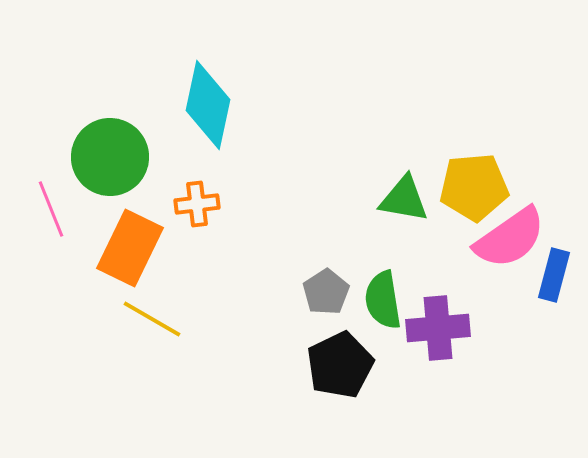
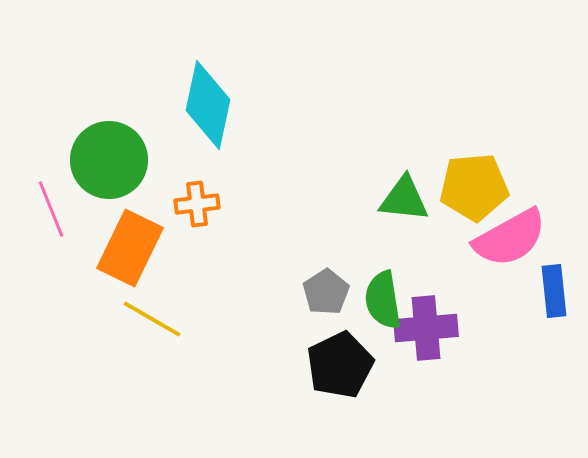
green circle: moved 1 px left, 3 px down
green triangle: rotated 4 degrees counterclockwise
pink semicircle: rotated 6 degrees clockwise
blue rectangle: moved 16 px down; rotated 21 degrees counterclockwise
purple cross: moved 12 px left
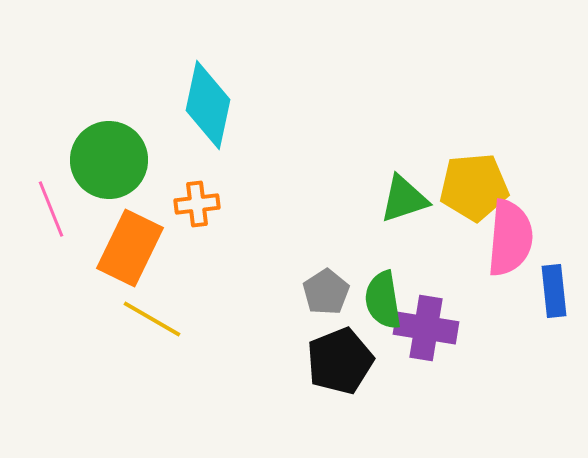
green triangle: rotated 24 degrees counterclockwise
pink semicircle: rotated 56 degrees counterclockwise
purple cross: rotated 14 degrees clockwise
black pentagon: moved 4 px up; rotated 4 degrees clockwise
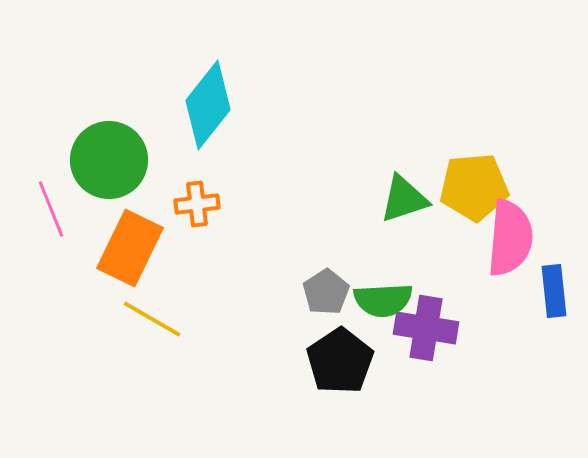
cyan diamond: rotated 26 degrees clockwise
green semicircle: rotated 84 degrees counterclockwise
black pentagon: rotated 12 degrees counterclockwise
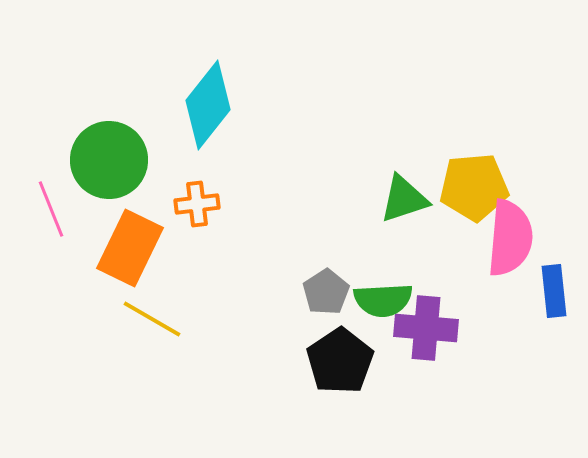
purple cross: rotated 4 degrees counterclockwise
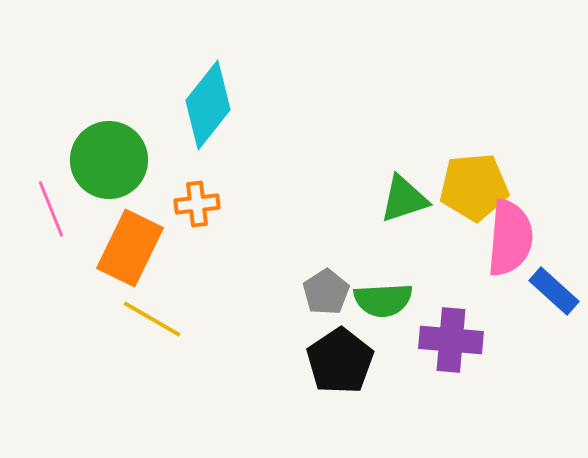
blue rectangle: rotated 42 degrees counterclockwise
purple cross: moved 25 px right, 12 px down
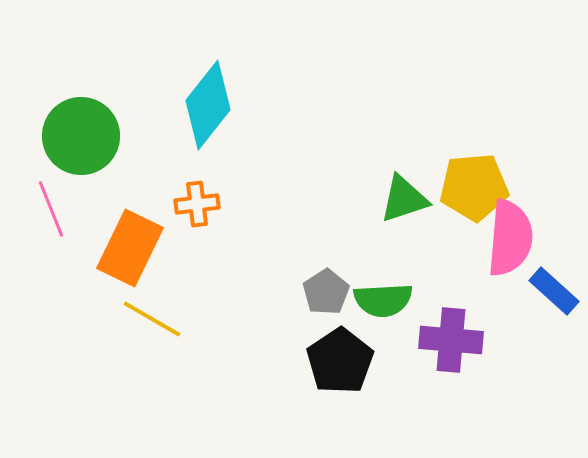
green circle: moved 28 px left, 24 px up
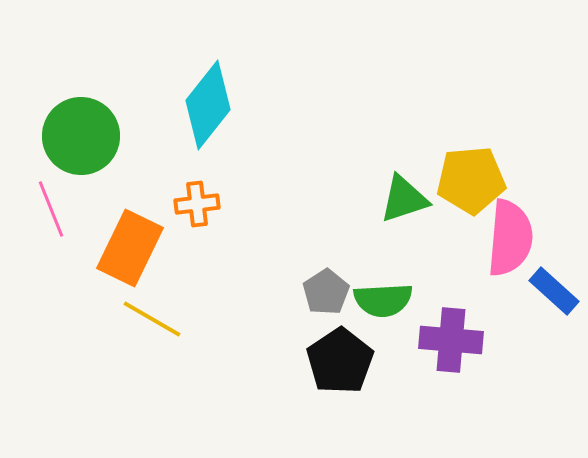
yellow pentagon: moved 3 px left, 7 px up
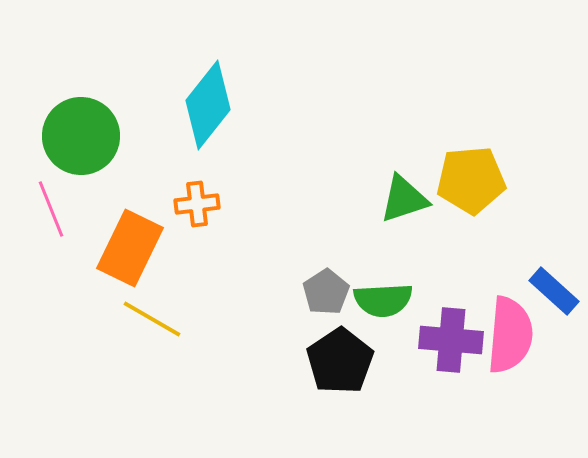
pink semicircle: moved 97 px down
